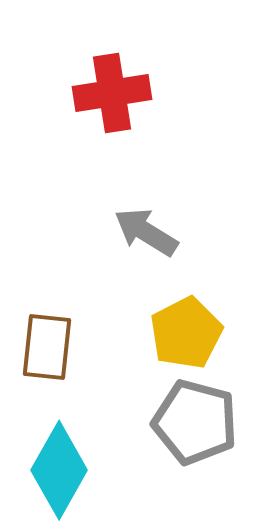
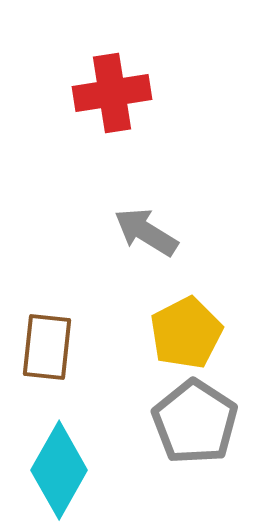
gray pentagon: rotated 18 degrees clockwise
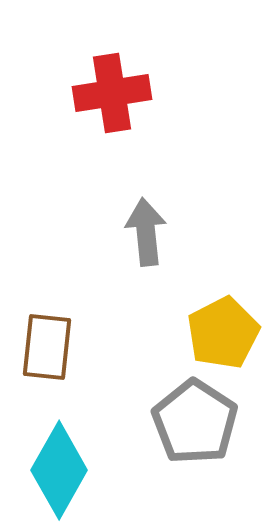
gray arrow: rotated 52 degrees clockwise
yellow pentagon: moved 37 px right
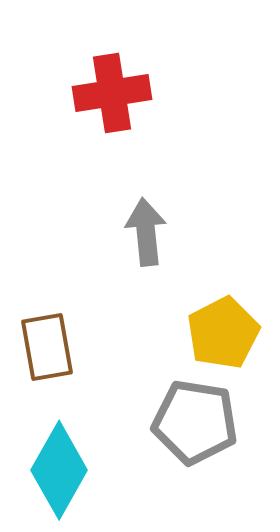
brown rectangle: rotated 16 degrees counterclockwise
gray pentagon: rotated 24 degrees counterclockwise
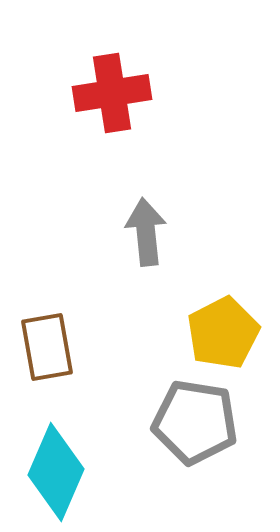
cyan diamond: moved 3 px left, 2 px down; rotated 6 degrees counterclockwise
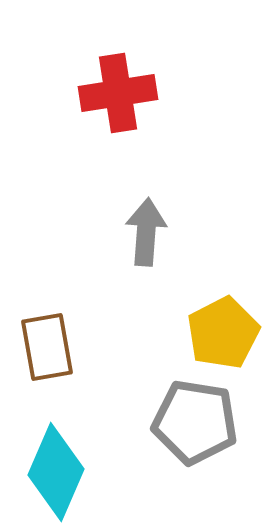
red cross: moved 6 px right
gray arrow: rotated 10 degrees clockwise
